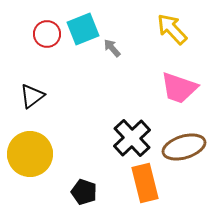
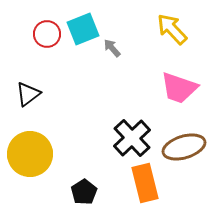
black triangle: moved 4 px left, 2 px up
black pentagon: rotated 20 degrees clockwise
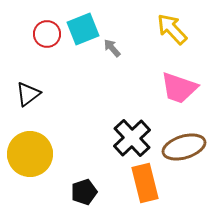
black pentagon: rotated 15 degrees clockwise
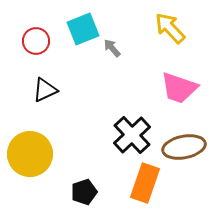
yellow arrow: moved 2 px left, 1 px up
red circle: moved 11 px left, 7 px down
black triangle: moved 17 px right, 4 px up; rotated 12 degrees clockwise
black cross: moved 3 px up
brown ellipse: rotated 6 degrees clockwise
orange rectangle: rotated 33 degrees clockwise
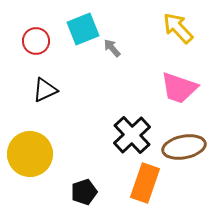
yellow arrow: moved 8 px right
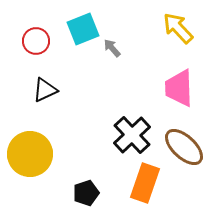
pink trapezoid: rotated 69 degrees clockwise
brown ellipse: rotated 54 degrees clockwise
black pentagon: moved 2 px right, 1 px down
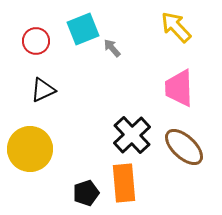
yellow arrow: moved 2 px left, 1 px up
black triangle: moved 2 px left
yellow circle: moved 5 px up
orange rectangle: moved 21 px left; rotated 24 degrees counterclockwise
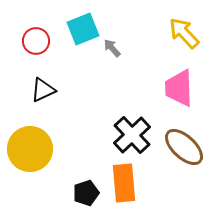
yellow arrow: moved 8 px right, 6 px down
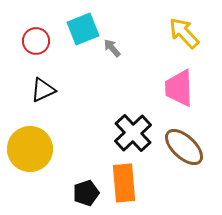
black cross: moved 1 px right, 2 px up
